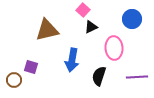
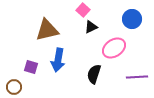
pink ellipse: rotated 60 degrees clockwise
blue arrow: moved 14 px left
black semicircle: moved 5 px left, 2 px up
brown circle: moved 7 px down
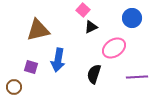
blue circle: moved 1 px up
brown triangle: moved 9 px left
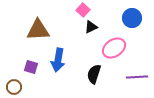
brown triangle: rotated 10 degrees clockwise
